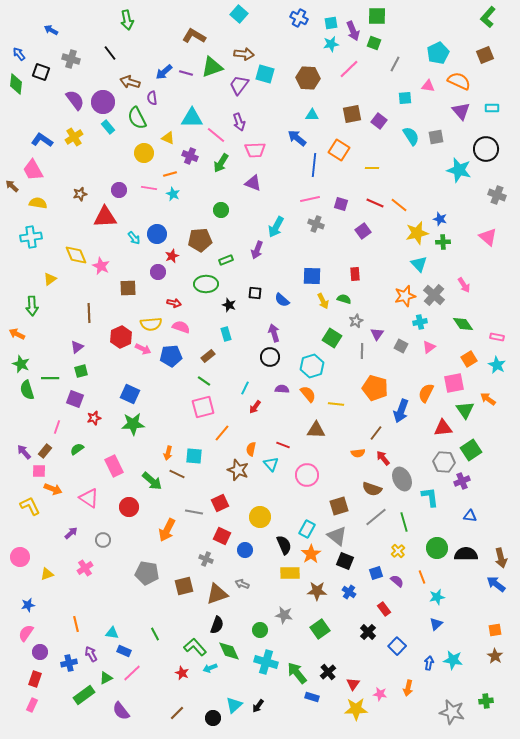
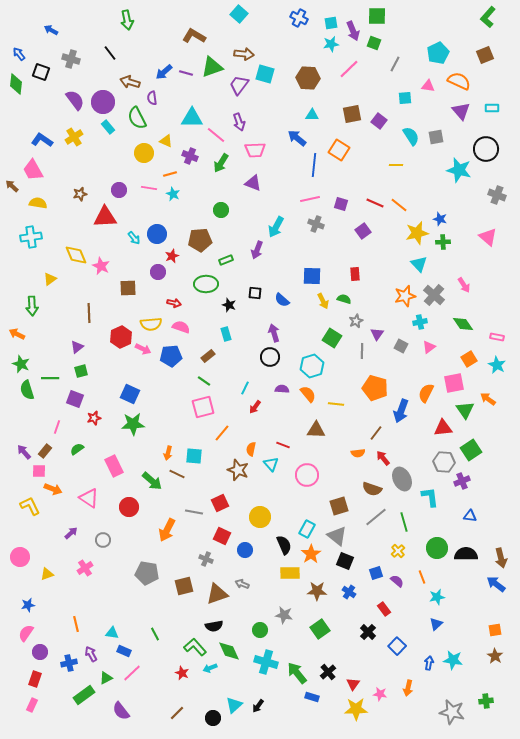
yellow triangle at (168, 138): moved 2 px left, 3 px down
yellow line at (372, 168): moved 24 px right, 3 px up
black semicircle at (217, 625): moved 3 px left, 1 px down; rotated 60 degrees clockwise
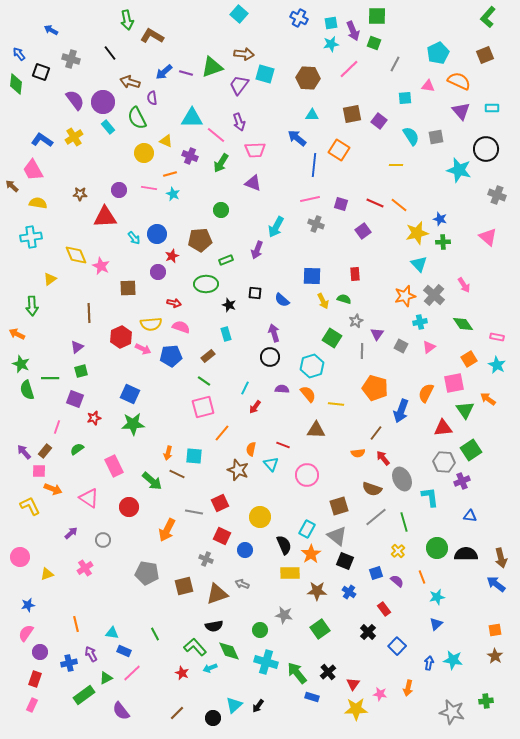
brown L-shape at (194, 36): moved 42 px left
brown star at (80, 194): rotated 16 degrees clockwise
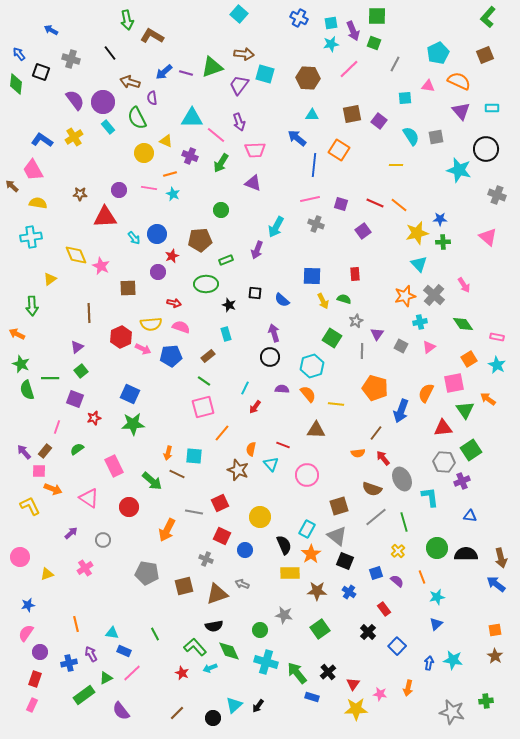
blue star at (440, 219): rotated 16 degrees counterclockwise
green square at (81, 371): rotated 24 degrees counterclockwise
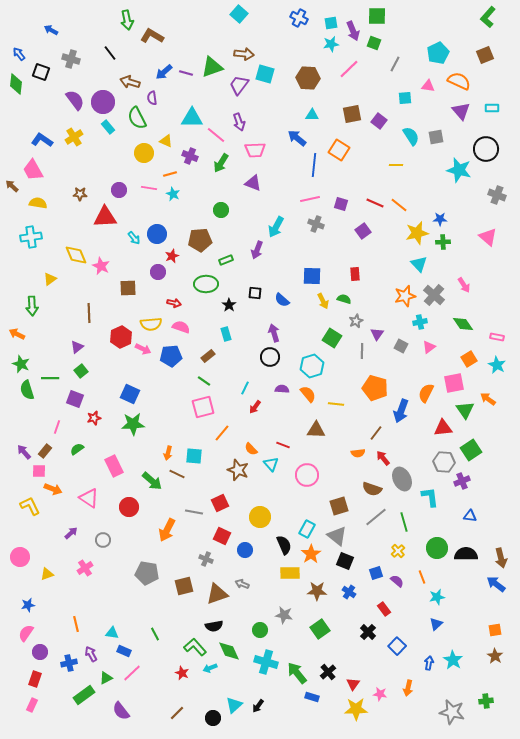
black star at (229, 305): rotated 16 degrees clockwise
orange semicircle at (251, 449): rotated 56 degrees counterclockwise
cyan star at (453, 660): rotated 24 degrees clockwise
